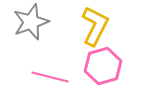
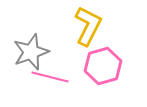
gray star: moved 30 px down
yellow L-shape: moved 7 px left
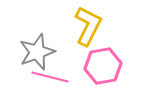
gray star: moved 6 px right
pink hexagon: rotated 6 degrees clockwise
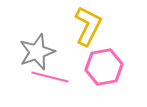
pink hexagon: moved 1 px right, 1 px down
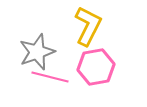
pink hexagon: moved 8 px left
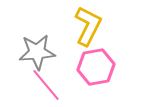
gray star: rotated 15 degrees clockwise
pink line: moved 4 px left, 8 px down; rotated 36 degrees clockwise
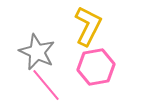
gray star: rotated 30 degrees clockwise
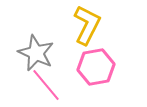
yellow L-shape: moved 1 px left, 1 px up
gray star: moved 1 px left, 1 px down
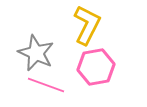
pink line: rotated 30 degrees counterclockwise
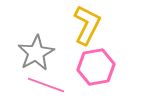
gray star: rotated 18 degrees clockwise
